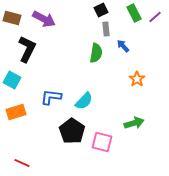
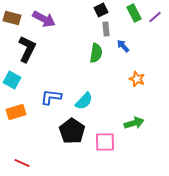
orange star: rotated 14 degrees counterclockwise
pink square: moved 3 px right; rotated 15 degrees counterclockwise
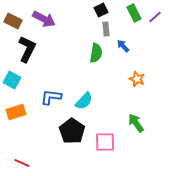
brown rectangle: moved 1 px right, 3 px down; rotated 12 degrees clockwise
green arrow: moved 2 px right; rotated 108 degrees counterclockwise
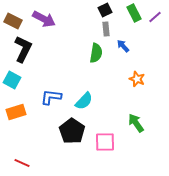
black square: moved 4 px right
black L-shape: moved 4 px left
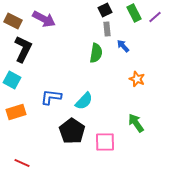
gray rectangle: moved 1 px right
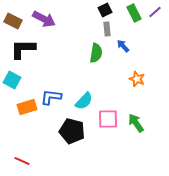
purple line: moved 5 px up
black L-shape: rotated 116 degrees counterclockwise
orange rectangle: moved 11 px right, 5 px up
black pentagon: rotated 20 degrees counterclockwise
pink square: moved 3 px right, 23 px up
red line: moved 2 px up
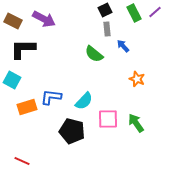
green semicircle: moved 2 px left, 1 px down; rotated 120 degrees clockwise
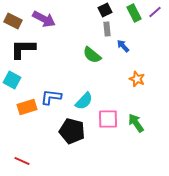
green semicircle: moved 2 px left, 1 px down
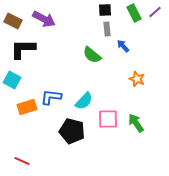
black square: rotated 24 degrees clockwise
